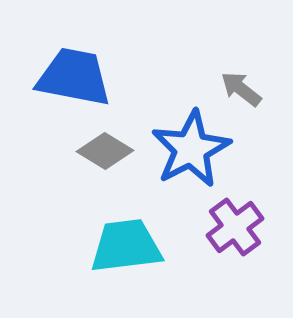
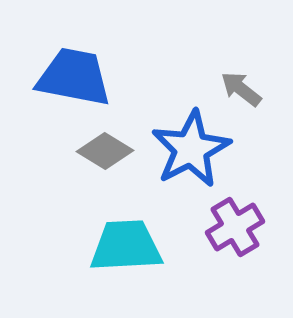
purple cross: rotated 6 degrees clockwise
cyan trapezoid: rotated 4 degrees clockwise
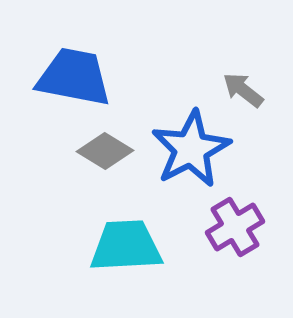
gray arrow: moved 2 px right, 1 px down
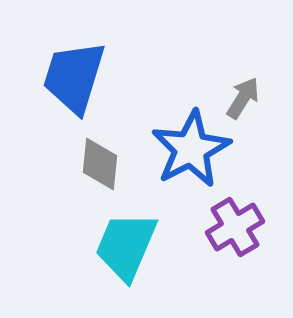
blue trapezoid: rotated 84 degrees counterclockwise
gray arrow: moved 8 px down; rotated 84 degrees clockwise
gray diamond: moved 5 px left, 13 px down; rotated 64 degrees clockwise
cyan trapezoid: rotated 64 degrees counterclockwise
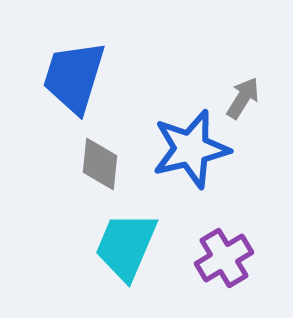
blue star: rotated 14 degrees clockwise
purple cross: moved 11 px left, 31 px down
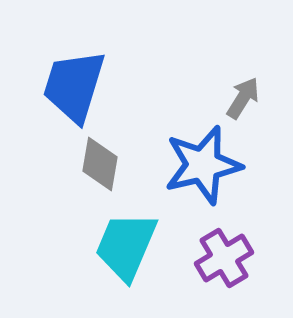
blue trapezoid: moved 9 px down
blue star: moved 12 px right, 16 px down
gray diamond: rotated 4 degrees clockwise
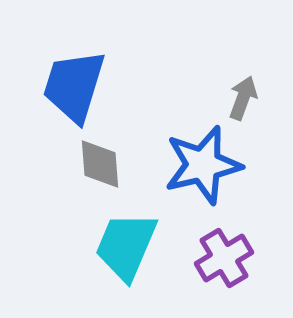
gray arrow: rotated 12 degrees counterclockwise
gray diamond: rotated 14 degrees counterclockwise
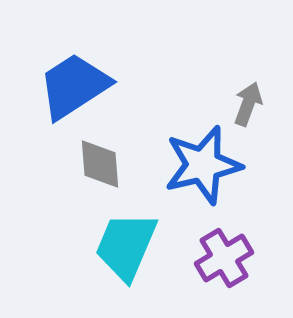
blue trapezoid: rotated 40 degrees clockwise
gray arrow: moved 5 px right, 6 px down
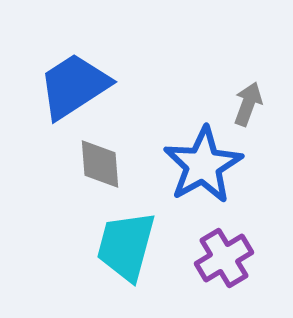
blue star: rotated 16 degrees counterclockwise
cyan trapezoid: rotated 8 degrees counterclockwise
